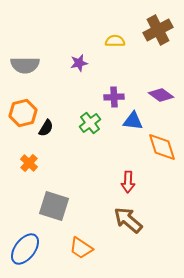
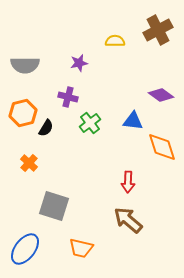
purple cross: moved 46 px left; rotated 18 degrees clockwise
orange trapezoid: rotated 20 degrees counterclockwise
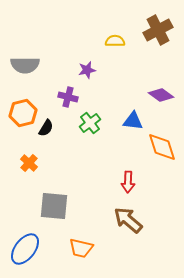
purple star: moved 8 px right, 7 px down
gray square: rotated 12 degrees counterclockwise
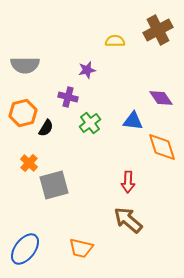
purple diamond: moved 3 px down; rotated 20 degrees clockwise
gray square: moved 21 px up; rotated 20 degrees counterclockwise
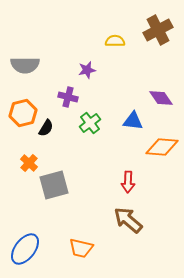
orange diamond: rotated 68 degrees counterclockwise
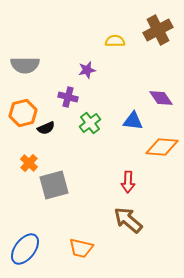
black semicircle: rotated 36 degrees clockwise
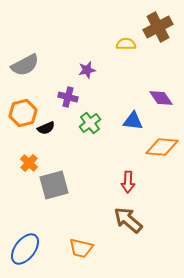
brown cross: moved 3 px up
yellow semicircle: moved 11 px right, 3 px down
gray semicircle: rotated 28 degrees counterclockwise
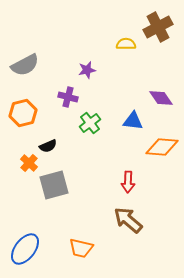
black semicircle: moved 2 px right, 18 px down
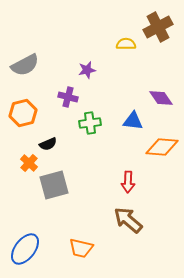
green cross: rotated 30 degrees clockwise
black semicircle: moved 2 px up
